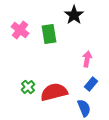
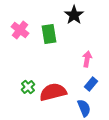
red semicircle: moved 1 px left
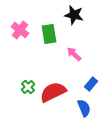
black star: rotated 24 degrees counterclockwise
pink arrow: moved 13 px left, 5 px up; rotated 56 degrees counterclockwise
red semicircle: rotated 12 degrees counterclockwise
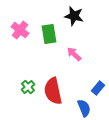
black star: moved 1 px down
blue rectangle: moved 7 px right, 4 px down
red semicircle: moved 1 px up; rotated 76 degrees counterclockwise
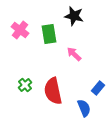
green cross: moved 3 px left, 2 px up
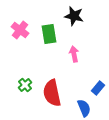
pink arrow: rotated 35 degrees clockwise
red semicircle: moved 1 px left, 2 px down
